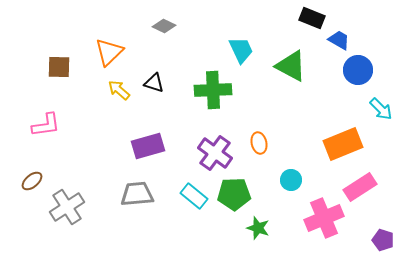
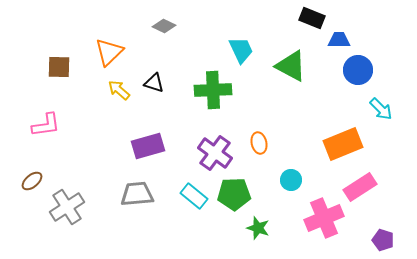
blue trapezoid: rotated 30 degrees counterclockwise
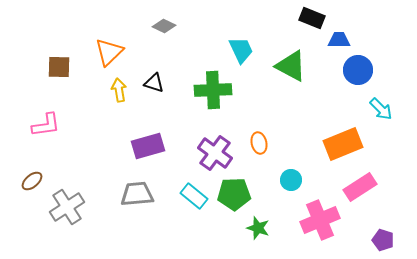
yellow arrow: rotated 40 degrees clockwise
pink cross: moved 4 px left, 2 px down
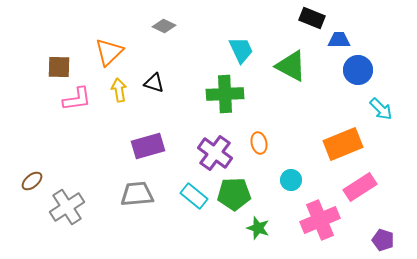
green cross: moved 12 px right, 4 px down
pink L-shape: moved 31 px right, 26 px up
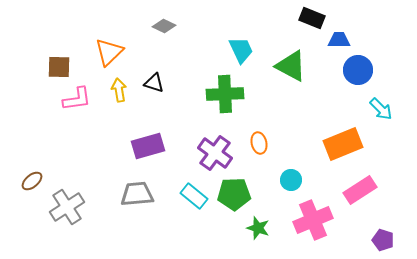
pink rectangle: moved 3 px down
pink cross: moved 7 px left
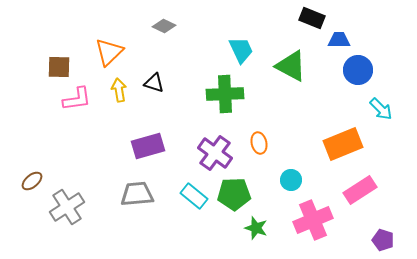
green star: moved 2 px left
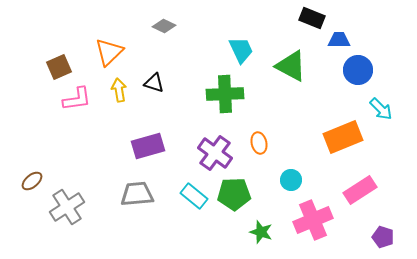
brown square: rotated 25 degrees counterclockwise
orange rectangle: moved 7 px up
green star: moved 5 px right, 4 px down
purple pentagon: moved 3 px up
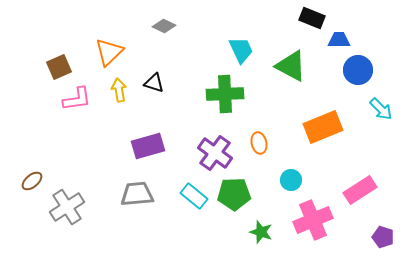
orange rectangle: moved 20 px left, 10 px up
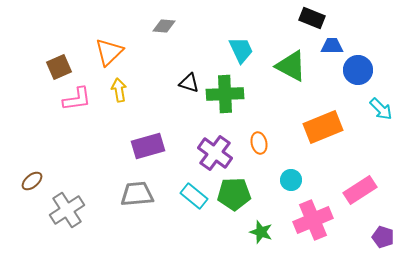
gray diamond: rotated 20 degrees counterclockwise
blue trapezoid: moved 7 px left, 6 px down
black triangle: moved 35 px right
gray cross: moved 3 px down
